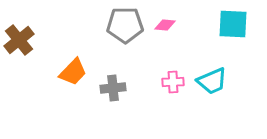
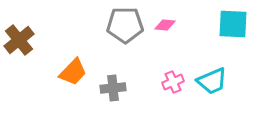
pink cross: rotated 20 degrees counterclockwise
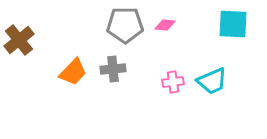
pink cross: rotated 15 degrees clockwise
gray cross: moved 19 px up
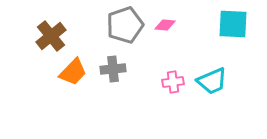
gray pentagon: rotated 18 degrees counterclockwise
brown cross: moved 32 px right, 4 px up
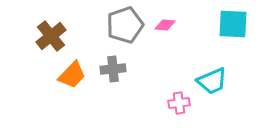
orange trapezoid: moved 1 px left, 3 px down
pink cross: moved 6 px right, 21 px down
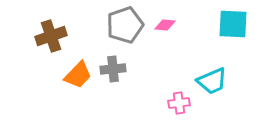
brown cross: rotated 20 degrees clockwise
orange trapezoid: moved 6 px right
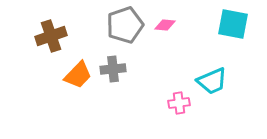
cyan square: rotated 8 degrees clockwise
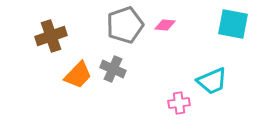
gray cross: rotated 30 degrees clockwise
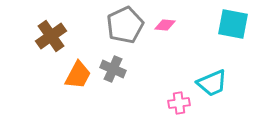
gray pentagon: rotated 6 degrees counterclockwise
brown cross: rotated 16 degrees counterclockwise
orange trapezoid: rotated 16 degrees counterclockwise
cyan trapezoid: moved 2 px down
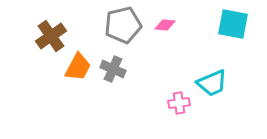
gray pentagon: moved 2 px left; rotated 12 degrees clockwise
orange trapezoid: moved 8 px up
